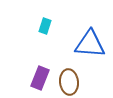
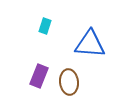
purple rectangle: moved 1 px left, 2 px up
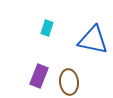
cyan rectangle: moved 2 px right, 2 px down
blue triangle: moved 3 px right, 4 px up; rotated 8 degrees clockwise
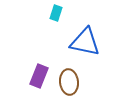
cyan rectangle: moved 9 px right, 15 px up
blue triangle: moved 8 px left, 2 px down
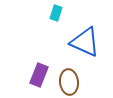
blue triangle: rotated 12 degrees clockwise
purple rectangle: moved 1 px up
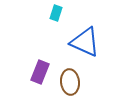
purple rectangle: moved 1 px right, 3 px up
brown ellipse: moved 1 px right
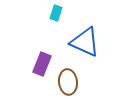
purple rectangle: moved 2 px right, 8 px up
brown ellipse: moved 2 px left
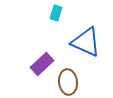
blue triangle: moved 1 px right
purple rectangle: rotated 25 degrees clockwise
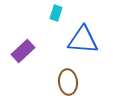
blue triangle: moved 3 px left, 2 px up; rotated 20 degrees counterclockwise
purple rectangle: moved 19 px left, 13 px up
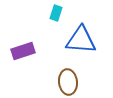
blue triangle: moved 2 px left
purple rectangle: rotated 25 degrees clockwise
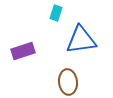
blue triangle: rotated 12 degrees counterclockwise
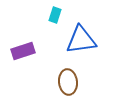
cyan rectangle: moved 1 px left, 2 px down
